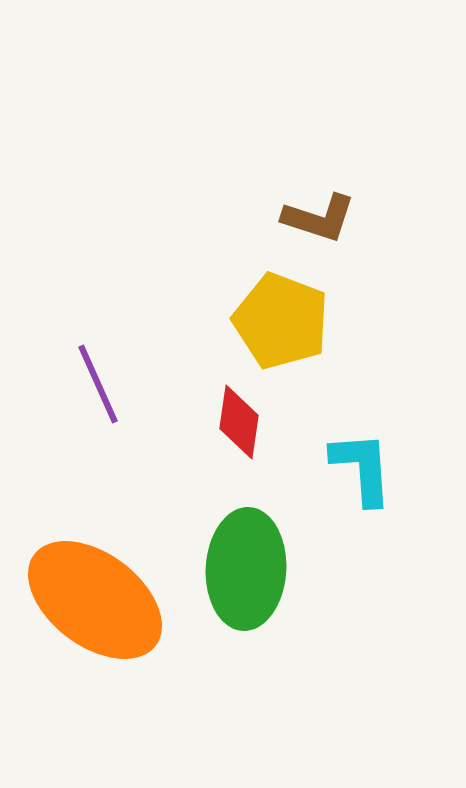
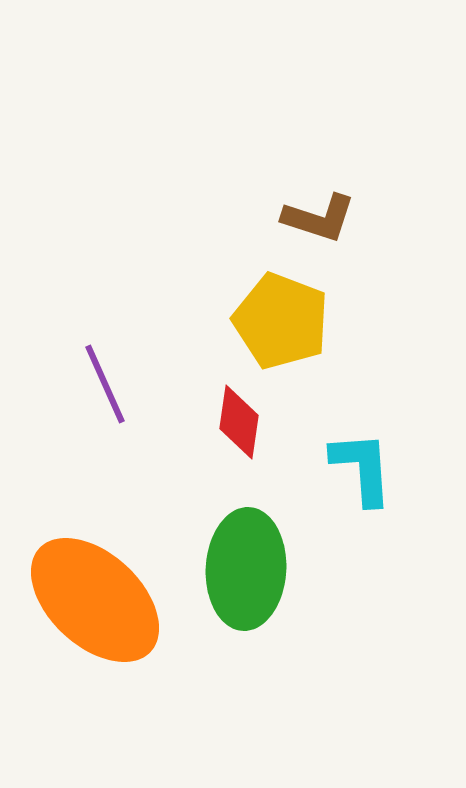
purple line: moved 7 px right
orange ellipse: rotated 6 degrees clockwise
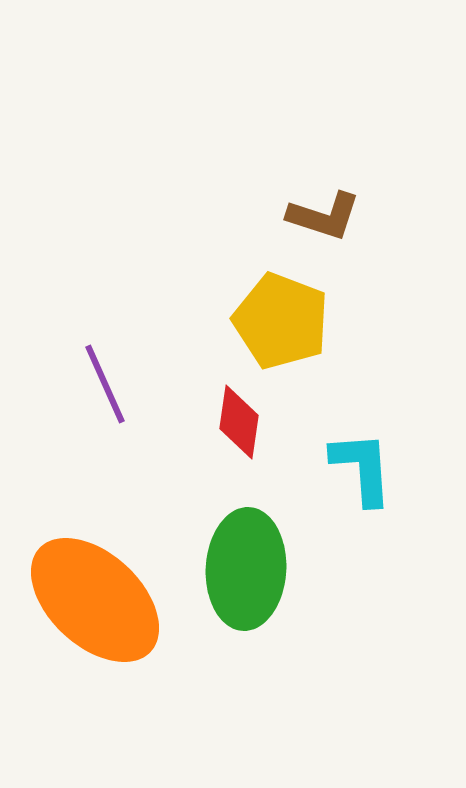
brown L-shape: moved 5 px right, 2 px up
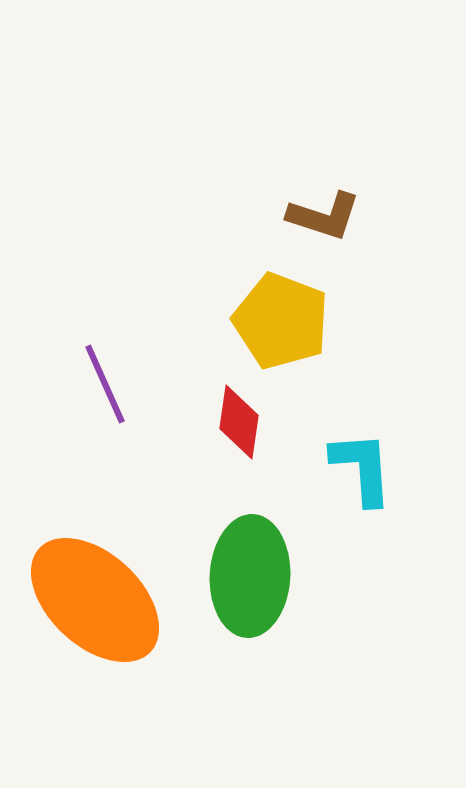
green ellipse: moved 4 px right, 7 px down
